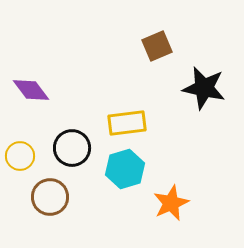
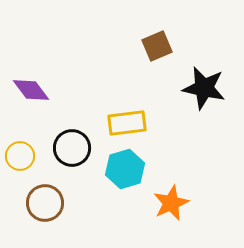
brown circle: moved 5 px left, 6 px down
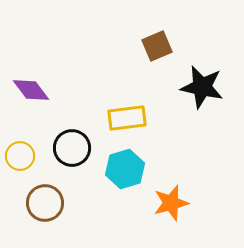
black star: moved 2 px left, 1 px up
yellow rectangle: moved 5 px up
orange star: rotated 9 degrees clockwise
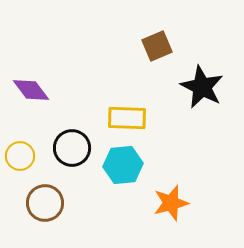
black star: rotated 15 degrees clockwise
yellow rectangle: rotated 9 degrees clockwise
cyan hexagon: moved 2 px left, 4 px up; rotated 12 degrees clockwise
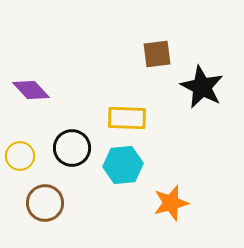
brown square: moved 8 px down; rotated 16 degrees clockwise
purple diamond: rotated 6 degrees counterclockwise
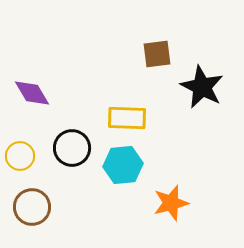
purple diamond: moved 1 px right, 3 px down; rotated 12 degrees clockwise
brown circle: moved 13 px left, 4 px down
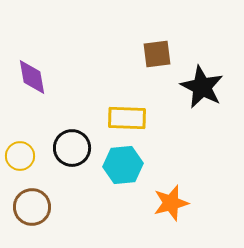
purple diamond: moved 16 px up; rotated 21 degrees clockwise
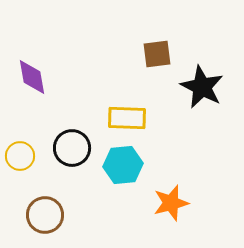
brown circle: moved 13 px right, 8 px down
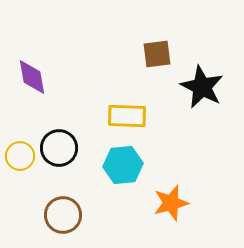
yellow rectangle: moved 2 px up
black circle: moved 13 px left
brown circle: moved 18 px right
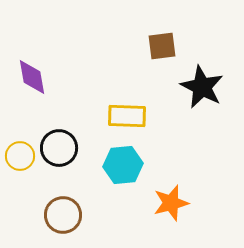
brown square: moved 5 px right, 8 px up
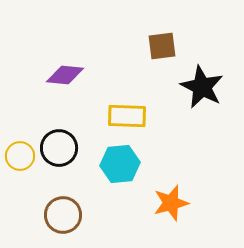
purple diamond: moved 33 px right, 2 px up; rotated 75 degrees counterclockwise
cyan hexagon: moved 3 px left, 1 px up
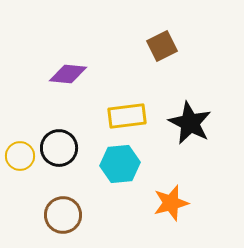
brown square: rotated 20 degrees counterclockwise
purple diamond: moved 3 px right, 1 px up
black star: moved 12 px left, 36 px down
yellow rectangle: rotated 9 degrees counterclockwise
